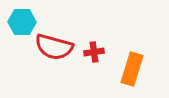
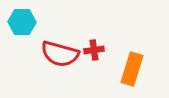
red semicircle: moved 6 px right, 7 px down
red cross: moved 2 px up
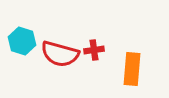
cyan hexagon: moved 19 px down; rotated 16 degrees clockwise
orange rectangle: rotated 12 degrees counterclockwise
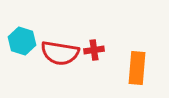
red semicircle: moved 1 px up; rotated 6 degrees counterclockwise
orange rectangle: moved 5 px right, 1 px up
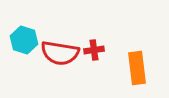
cyan hexagon: moved 2 px right, 1 px up
orange rectangle: rotated 12 degrees counterclockwise
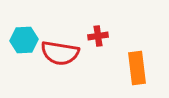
cyan hexagon: rotated 20 degrees counterclockwise
red cross: moved 4 px right, 14 px up
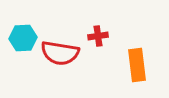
cyan hexagon: moved 1 px left, 2 px up
orange rectangle: moved 3 px up
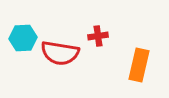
orange rectangle: moved 2 px right; rotated 20 degrees clockwise
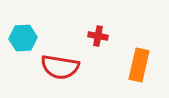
red cross: rotated 18 degrees clockwise
red semicircle: moved 14 px down
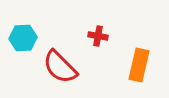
red semicircle: rotated 36 degrees clockwise
